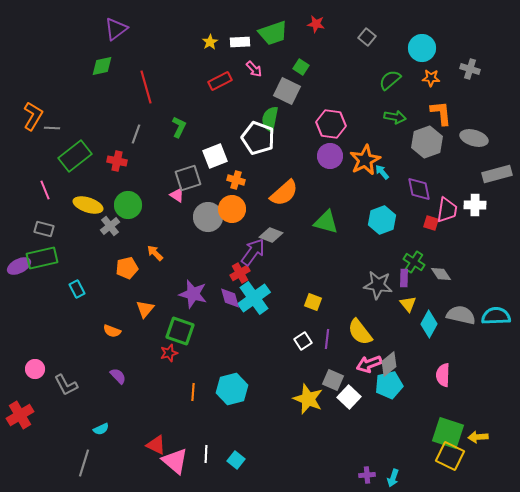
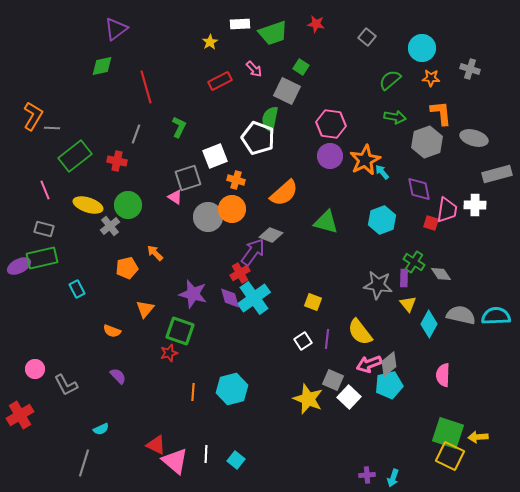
white rectangle at (240, 42): moved 18 px up
pink triangle at (177, 195): moved 2 px left, 2 px down
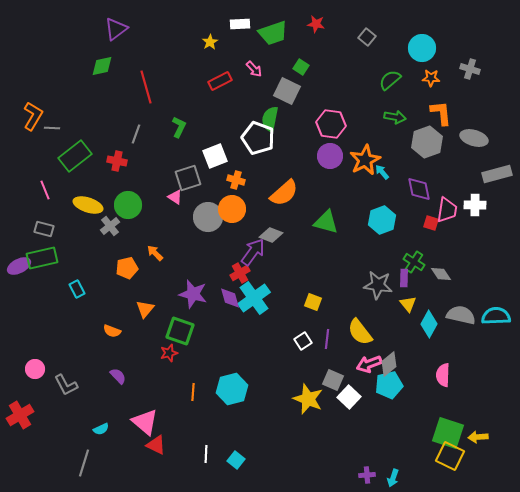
pink triangle at (175, 461): moved 30 px left, 39 px up
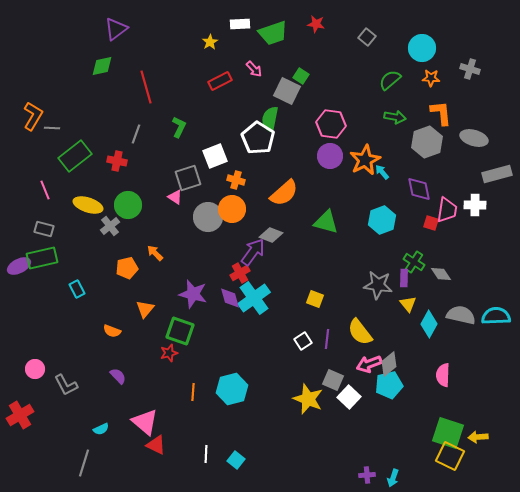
green square at (301, 67): moved 9 px down
white pentagon at (258, 138): rotated 12 degrees clockwise
yellow square at (313, 302): moved 2 px right, 3 px up
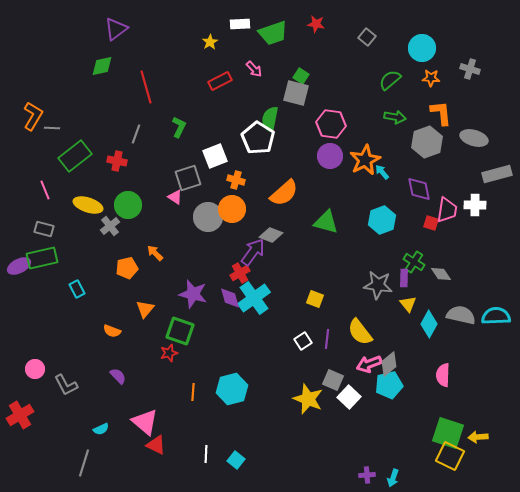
gray square at (287, 91): moved 9 px right, 2 px down; rotated 12 degrees counterclockwise
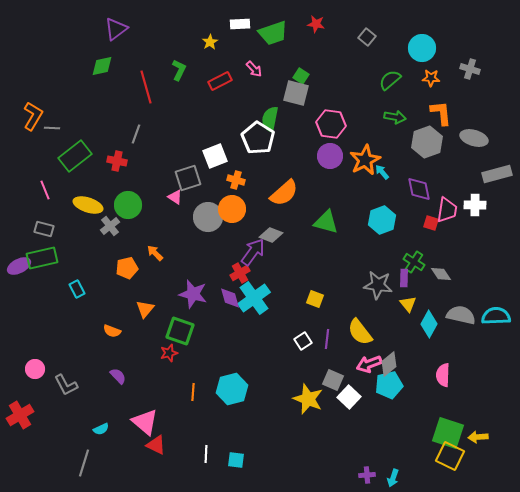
green L-shape at (179, 127): moved 57 px up
cyan square at (236, 460): rotated 30 degrees counterclockwise
